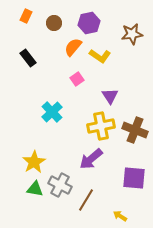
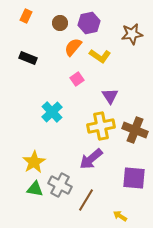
brown circle: moved 6 px right
black rectangle: rotated 30 degrees counterclockwise
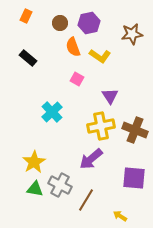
orange semicircle: rotated 60 degrees counterclockwise
black rectangle: rotated 18 degrees clockwise
pink square: rotated 24 degrees counterclockwise
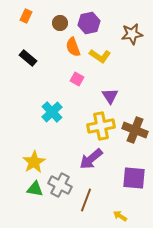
brown line: rotated 10 degrees counterclockwise
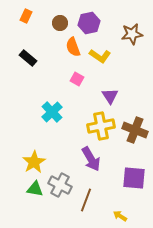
purple arrow: rotated 80 degrees counterclockwise
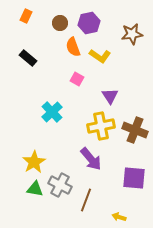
purple arrow: rotated 10 degrees counterclockwise
yellow arrow: moved 1 px left, 1 px down; rotated 16 degrees counterclockwise
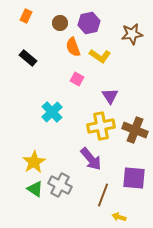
green triangle: rotated 24 degrees clockwise
brown line: moved 17 px right, 5 px up
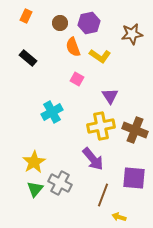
cyan cross: rotated 15 degrees clockwise
purple arrow: moved 2 px right
gray cross: moved 2 px up
green triangle: rotated 36 degrees clockwise
